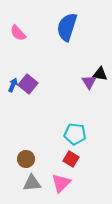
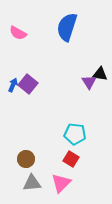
pink semicircle: rotated 18 degrees counterclockwise
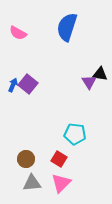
red square: moved 12 px left
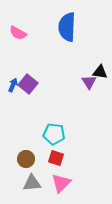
blue semicircle: rotated 16 degrees counterclockwise
black triangle: moved 2 px up
cyan pentagon: moved 21 px left
red square: moved 3 px left, 1 px up; rotated 14 degrees counterclockwise
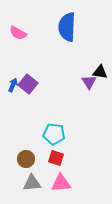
pink triangle: rotated 40 degrees clockwise
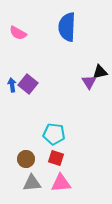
black triangle: rotated 21 degrees counterclockwise
blue arrow: moved 1 px left; rotated 32 degrees counterclockwise
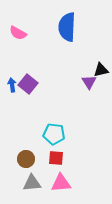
black triangle: moved 1 px right, 2 px up
red square: rotated 14 degrees counterclockwise
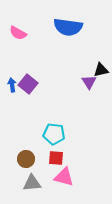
blue semicircle: moved 1 px right; rotated 84 degrees counterclockwise
pink triangle: moved 3 px right, 6 px up; rotated 20 degrees clockwise
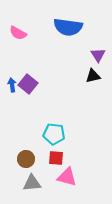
black triangle: moved 8 px left, 6 px down
purple triangle: moved 9 px right, 27 px up
pink triangle: moved 3 px right
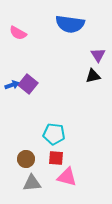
blue semicircle: moved 2 px right, 3 px up
blue arrow: rotated 80 degrees clockwise
